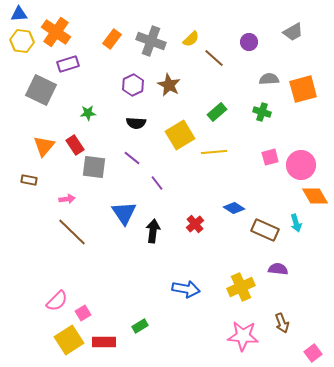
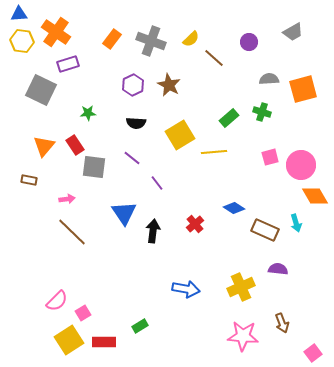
green rectangle at (217, 112): moved 12 px right, 6 px down
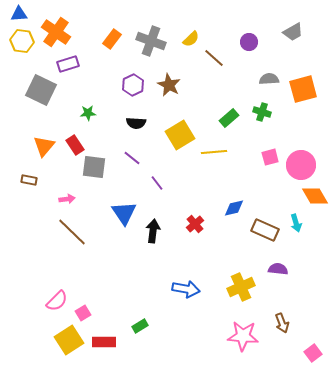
blue diamond at (234, 208): rotated 45 degrees counterclockwise
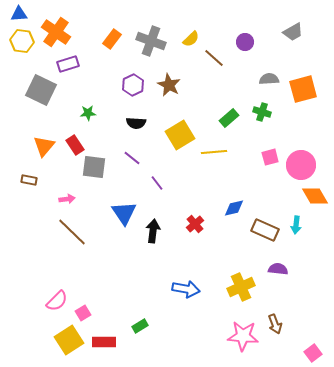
purple circle at (249, 42): moved 4 px left
cyan arrow at (296, 223): moved 2 px down; rotated 24 degrees clockwise
brown arrow at (282, 323): moved 7 px left, 1 px down
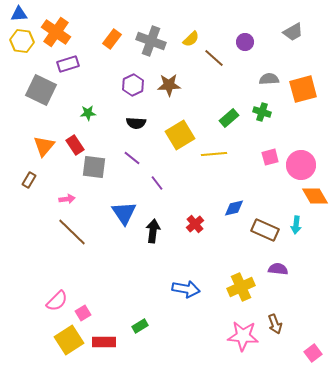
brown star at (169, 85): rotated 30 degrees counterclockwise
yellow line at (214, 152): moved 2 px down
brown rectangle at (29, 180): rotated 70 degrees counterclockwise
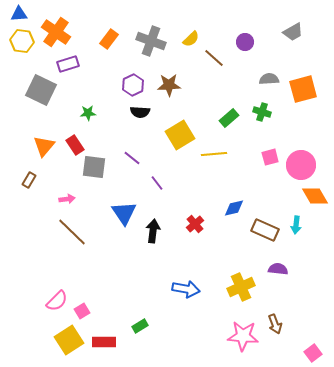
orange rectangle at (112, 39): moved 3 px left
black semicircle at (136, 123): moved 4 px right, 11 px up
pink square at (83, 313): moved 1 px left, 2 px up
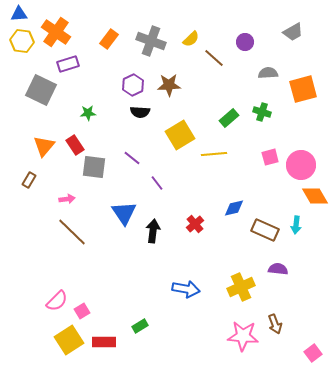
gray semicircle at (269, 79): moved 1 px left, 6 px up
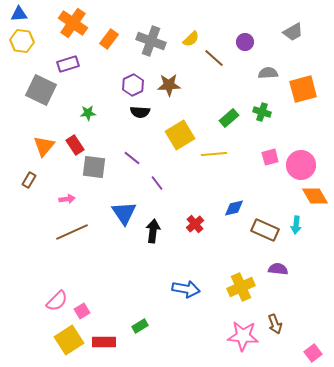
orange cross at (56, 32): moved 17 px right, 9 px up
brown line at (72, 232): rotated 68 degrees counterclockwise
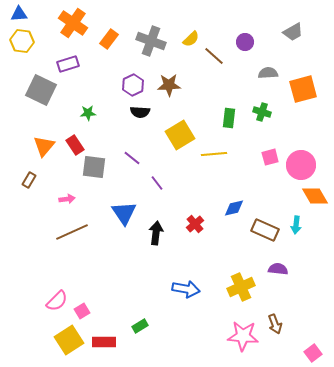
brown line at (214, 58): moved 2 px up
green rectangle at (229, 118): rotated 42 degrees counterclockwise
black arrow at (153, 231): moved 3 px right, 2 px down
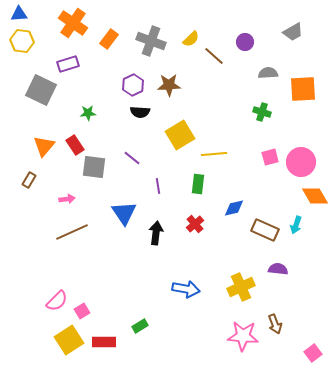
orange square at (303, 89): rotated 12 degrees clockwise
green rectangle at (229, 118): moved 31 px left, 66 px down
pink circle at (301, 165): moved 3 px up
purple line at (157, 183): moved 1 px right, 3 px down; rotated 28 degrees clockwise
cyan arrow at (296, 225): rotated 12 degrees clockwise
